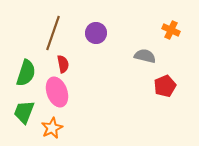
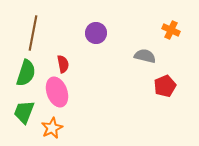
brown line: moved 20 px left; rotated 8 degrees counterclockwise
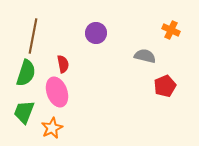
brown line: moved 3 px down
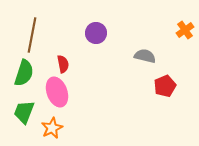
orange cross: moved 14 px right; rotated 30 degrees clockwise
brown line: moved 1 px left, 1 px up
green semicircle: moved 2 px left
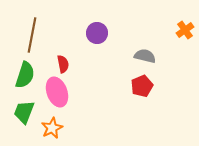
purple circle: moved 1 px right
green semicircle: moved 1 px right, 2 px down
red pentagon: moved 23 px left
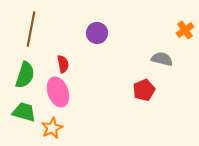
brown line: moved 1 px left, 6 px up
gray semicircle: moved 17 px right, 3 px down
red pentagon: moved 2 px right, 4 px down
pink ellipse: moved 1 px right
green trapezoid: rotated 85 degrees clockwise
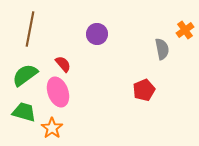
brown line: moved 1 px left
purple circle: moved 1 px down
gray semicircle: moved 10 px up; rotated 65 degrees clockwise
red semicircle: rotated 30 degrees counterclockwise
green semicircle: rotated 144 degrees counterclockwise
orange star: rotated 10 degrees counterclockwise
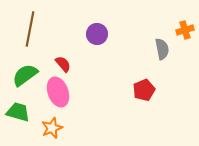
orange cross: rotated 18 degrees clockwise
green trapezoid: moved 6 px left
orange star: rotated 15 degrees clockwise
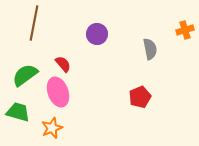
brown line: moved 4 px right, 6 px up
gray semicircle: moved 12 px left
red pentagon: moved 4 px left, 7 px down
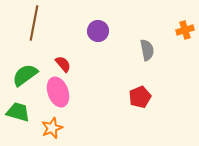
purple circle: moved 1 px right, 3 px up
gray semicircle: moved 3 px left, 1 px down
